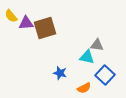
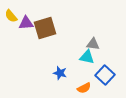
gray triangle: moved 4 px left, 1 px up
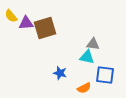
blue square: rotated 36 degrees counterclockwise
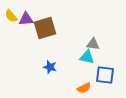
purple triangle: moved 4 px up
blue star: moved 10 px left, 6 px up
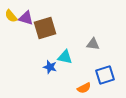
purple triangle: moved 1 px up; rotated 21 degrees clockwise
cyan triangle: moved 22 px left
blue square: rotated 24 degrees counterclockwise
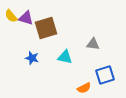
brown square: moved 1 px right
blue star: moved 18 px left, 9 px up
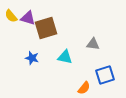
purple triangle: moved 2 px right
orange semicircle: rotated 24 degrees counterclockwise
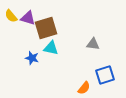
cyan triangle: moved 14 px left, 9 px up
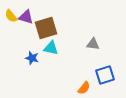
purple triangle: moved 2 px left, 1 px up
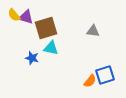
yellow semicircle: moved 3 px right, 1 px up
gray triangle: moved 13 px up
orange semicircle: moved 6 px right, 7 px up
